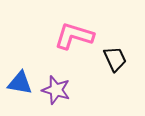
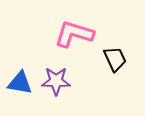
pink L-shape: moved 2 px up
purple star: moved 9 px up; rotated 16 degrees counterclockwise
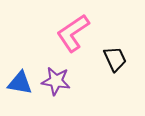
pink L-shape: moved 1 px left, 1 px up; rotated 51 degrees counterclockwise
purple star: rotated 8 degrees clockwise
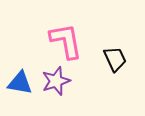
pink L-shape: moved 7 px left, 8 px down; rotated 114 degrees clockwise
purple star: rotated 28 degrees counterclockwise
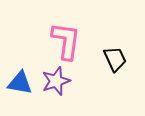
pink L-shape: rotated 18 degrees clockwise
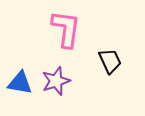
pink L-shape: moved 12 px up
black trapezoid: moved 5 px left, 2 px down
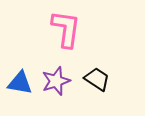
black trapezoid: moved 13 px left, 18 px down; rotated 32 degrees counterclockwise
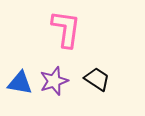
purple star: moved 2 px left
